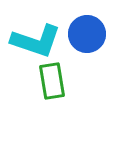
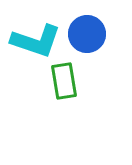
green rectangle: moved 12 px right
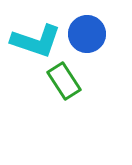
green rectangle: rotated 24 degrees counterclockwise
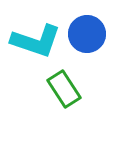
green rectangle: moved 8 px down
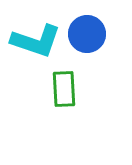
green rectangle: rotated 30 degrees clockwise
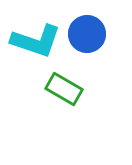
green rectangle: rotated 57 degrees counterclockwise
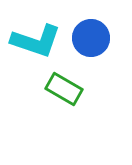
blue circle: moved 4 px right, 4 px down
